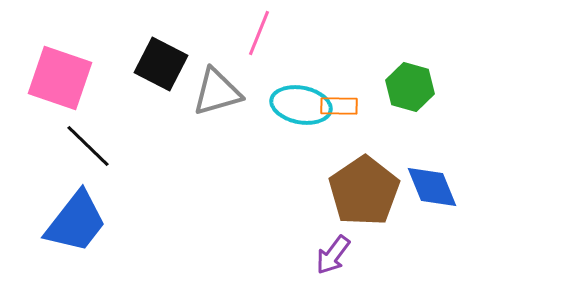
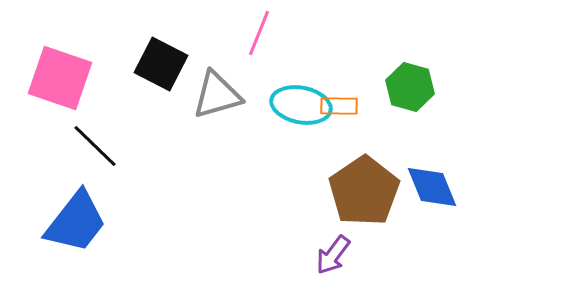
gray triangle: moved 3 px down
black line: moved 7 px right
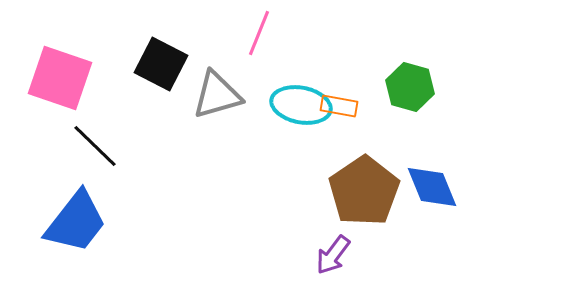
orange rectangle: rotated 9 degrees clockwise
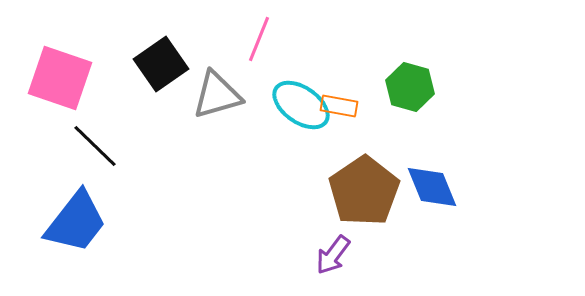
pink line: moved 6 px down
black square: rotated 28 degrees clockwise
cyan ellipse: rotated 24 degrees clockwise
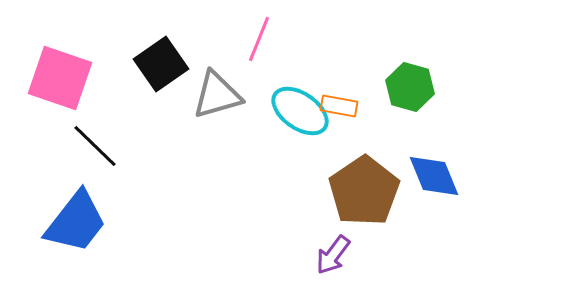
cyan ellipse: moved 1 px left, 6 px down
blue diamond: moved 2 px right, 11 px up
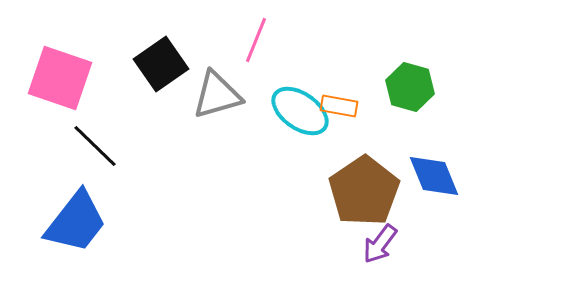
pink line: moved 3 px left, 1 px down
purple arrow: moved 47 px right, 11 px up
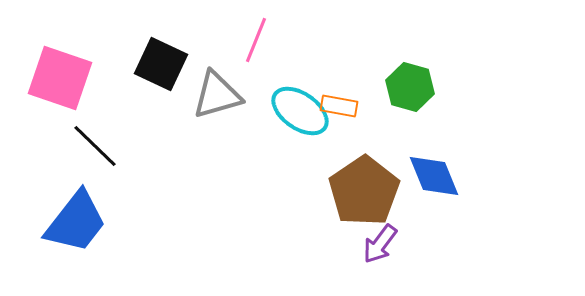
black square: rotated 30 degrees counterclockwise
